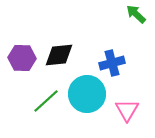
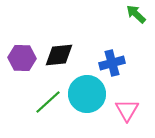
green line: moved 2 px right, 1 px down
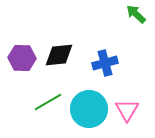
blue cross: moved 7 px left
cyan circle: moved 2 px right, 15 px down
green line: rotated 12 degrees clockwise
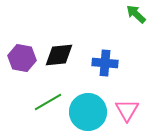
purple hexagon: rotated 8 degrees clockwise
blue cross: rotated 20 degrees clockwise
cyan circle: moved 1 px left, 3 px down
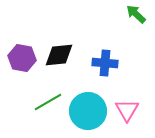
cyan circle: moved 1 px up
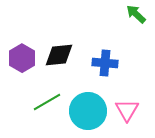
purple hexagon: rotated 20 degrees clockwise
green line: moved 1 px left
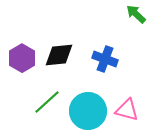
blue cross: moved 4 px up; rotated 15 degrees clockwise
green line: rotated 12 degrees counterclockwise
pink triangle: rotated 45 degrees counterclockwise
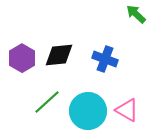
pink triangle: rotated 15 degrees clockwise
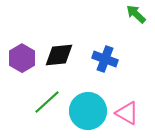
pink triangle: moved 3 px down
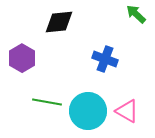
black diamond: moved 33 px up
green line: rotated 52 degrees clockwise
pink triangle: moved 2 px up
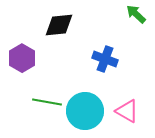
black diamond: moved 3 px down
cyan circle: moved 3 px left
